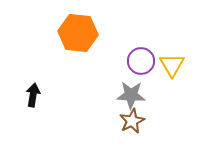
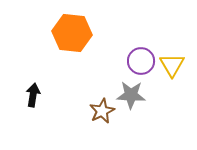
orange hexagon: moved 6 px left
brown star: moved 30 px left, 10 px up
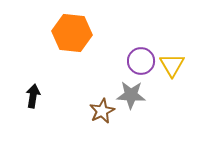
black arrow: moved 1 px down
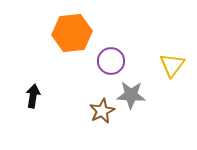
orange hexagon: rotated 12 degrees counterclockwise
purple circle: moved 30 px left
yellow triangle: rotated 8 degrees clockwise
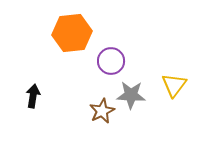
yellow triangle: moved 2 px right, 20 px down
